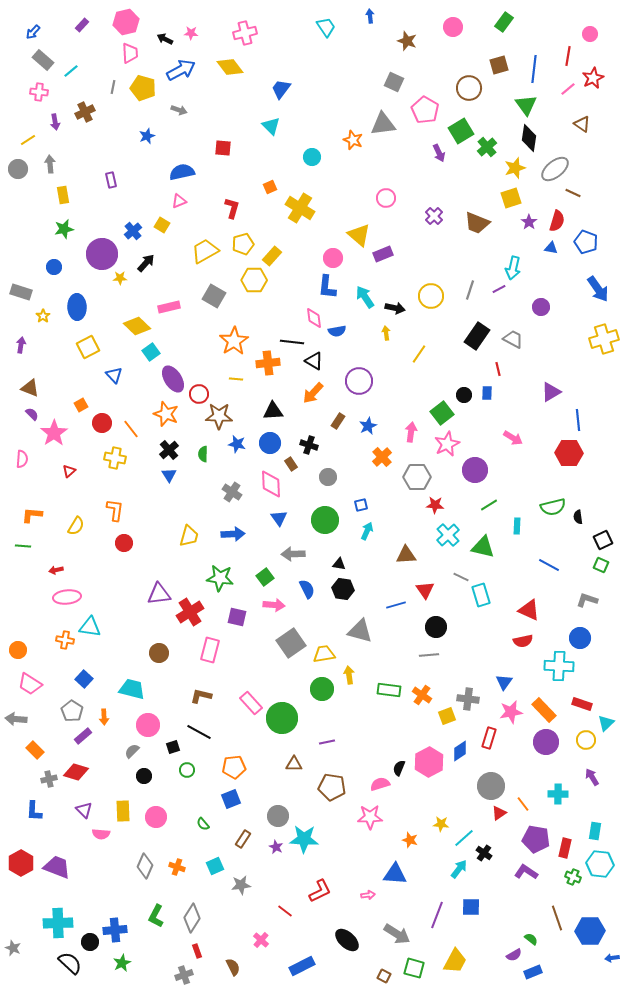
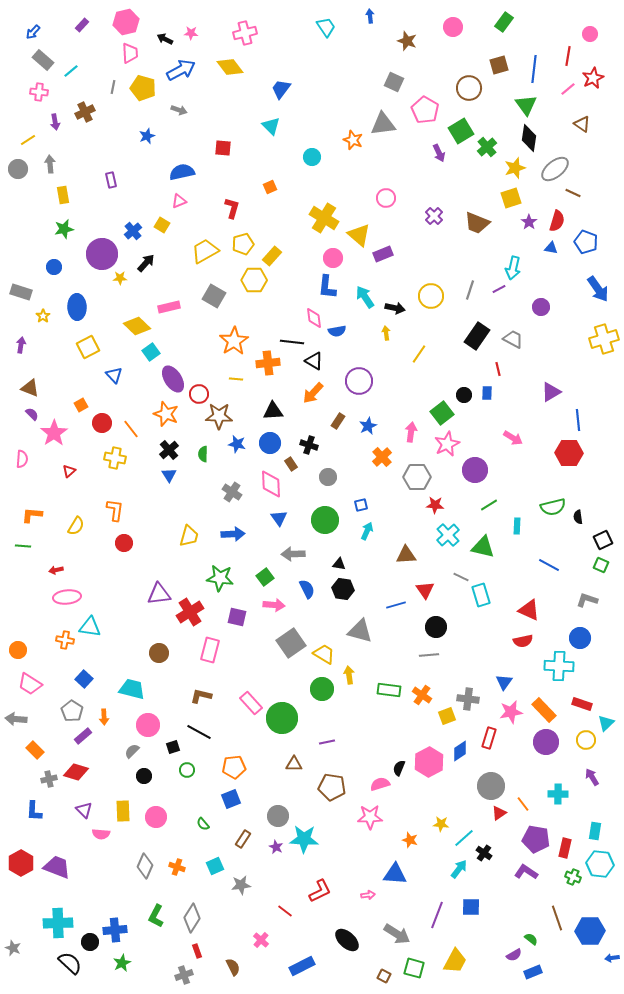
yellow cross at (300, 208): moved 24 px right, 10 px down
yellow trapezoid at (324, 654): rotated 40 degrees clockwise
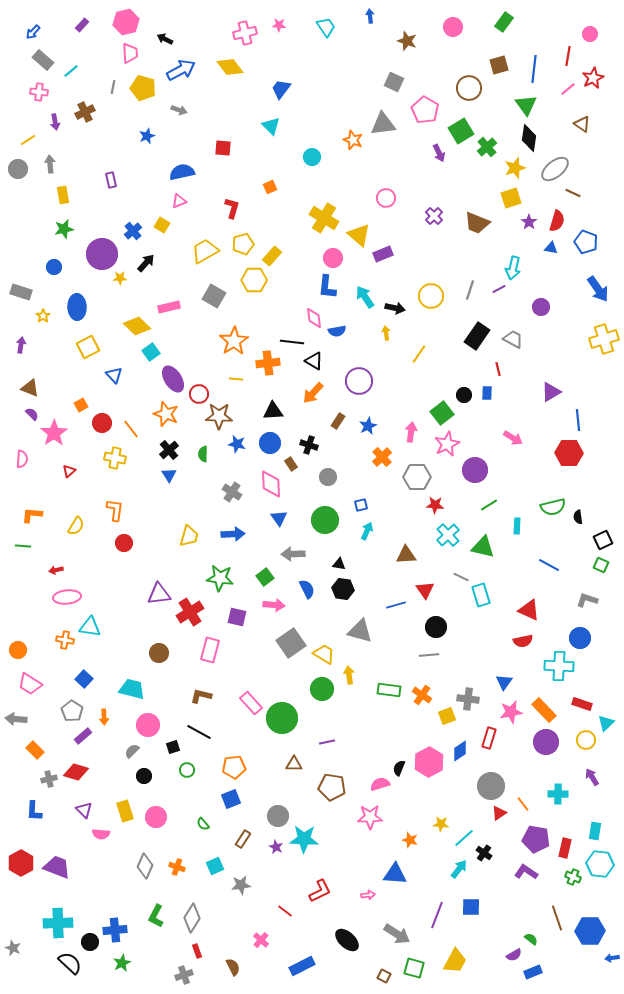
pink star at (191, 33): moved 88 px right, 8 px up
yellow rectangle at (123, 811): moved 2 px right; rotated 15 degrees counterclockwise
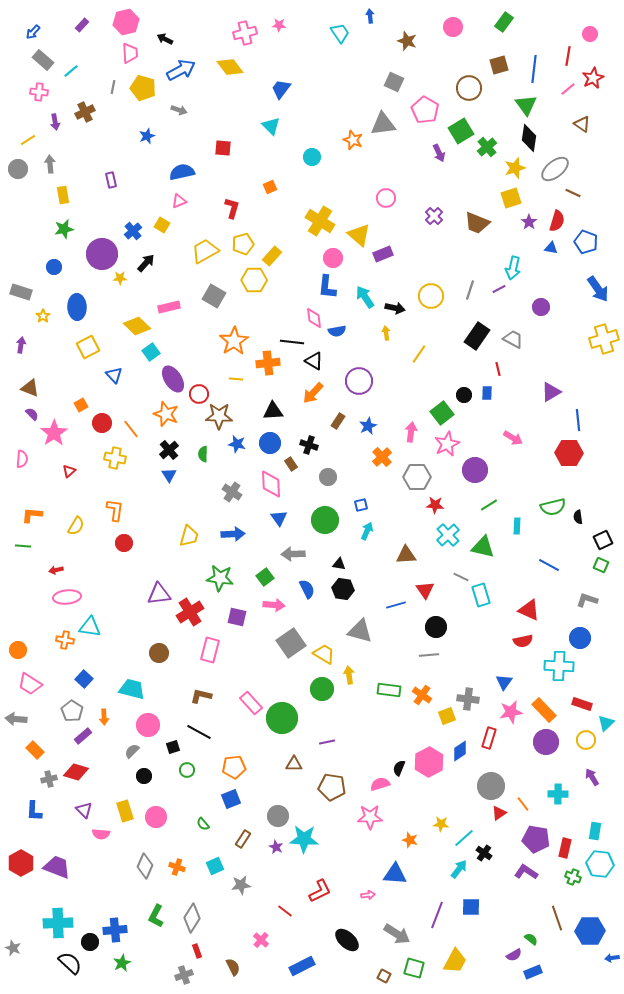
cyan trapezoid at (326, 27): moved 14 px right, 6 px down
yellow cross at (324, 218): moved 4 px left, 3 px down
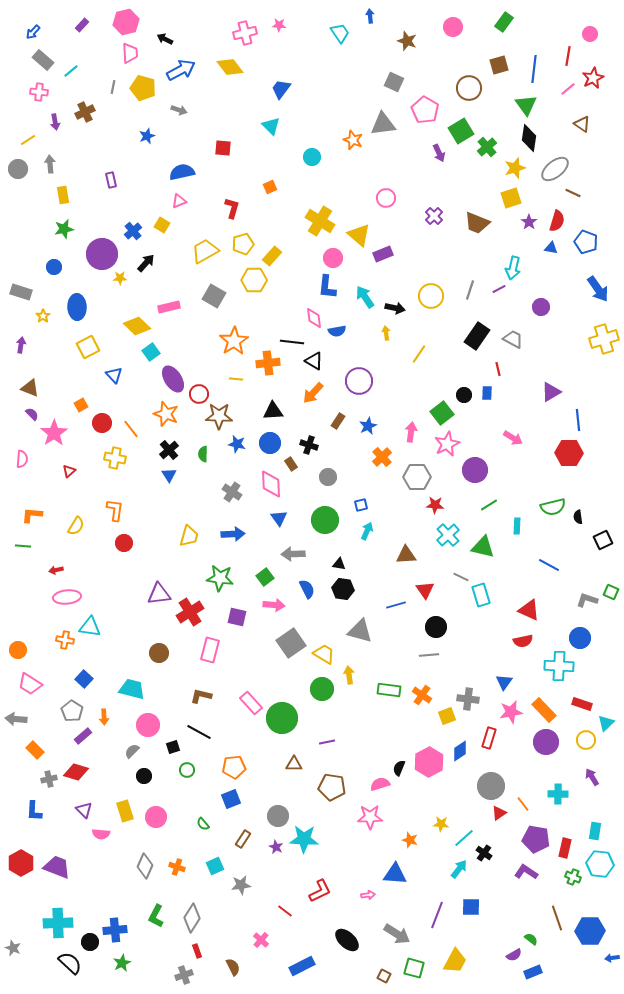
green square at (601, 565): moved 10 px right, 27 px down
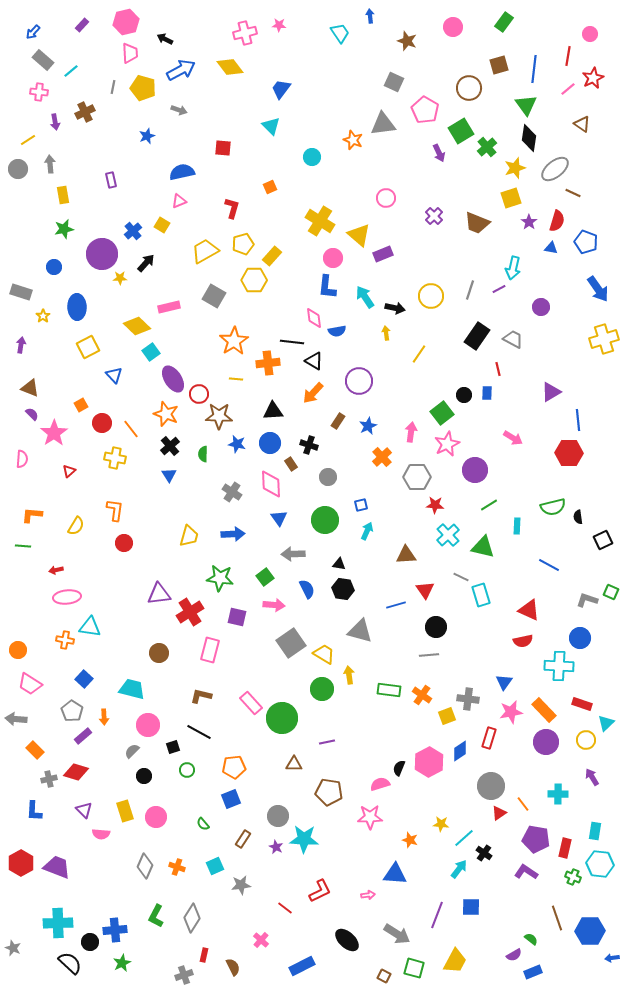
black cross at (169, 450): moved 1 px right, 4 px up
brown pentagon at (332, 787): moved 3 px left, 5 px down
red line at (285, 911): moved 3 px up
red rectangle at (197, 951): moved 7 px right, 4 px down; rotated 32 degrees clockwise
